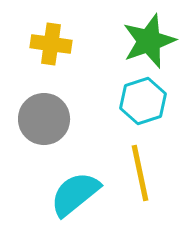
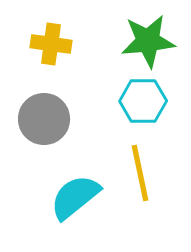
green star: moved 1 px left; rotated 14 degrees clockwise
cyan hexagon: rotated 18 degrees clockwise
cyan semicircle: moved 3 px down
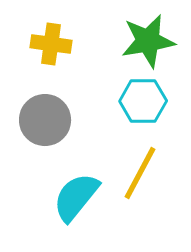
green star: rotated 4 degrees counterclockwise
gray circle: moved 1 px right, 1 px down
yellow line: rotated 40 degrees clockwise
cyan semicircle: moved 1 px right; rotated 12 degrees counterclockwise
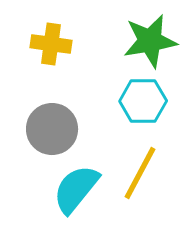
green star: moved 2 px right
gray circle: moved 7 px right, 9 px down
cyan semicircle: moved 8 px up
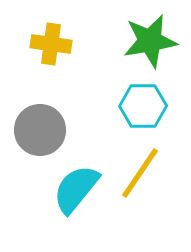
cyan hexagon: moved 5 px down
gray circle: moved 12 px left, 1 px down
yellow line: rotated 6 degrees clockwise
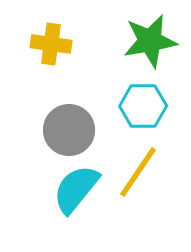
gray circle: moved 29 px right
yellow line: moved 2 px left, 1 px up
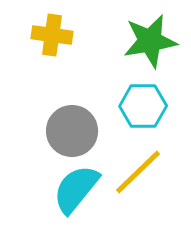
yellow cross: moved 1 px right, 9 px up
gray circle: moved 3 px right, 1 px down
yellow line: rotated 12 degrees clockwise
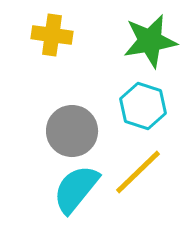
cyan hexagon: rotated 18 degrees clockwise
